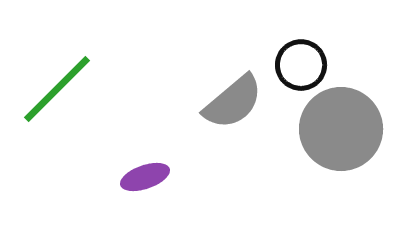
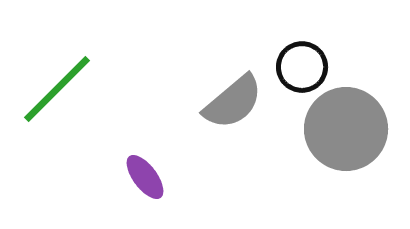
black circle: moved 1 px right, 2 px down
gray circle: moved 5 px right
purple ellipse: rotated 72 degrees clockwise
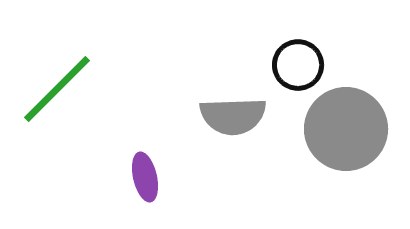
black circle: moved 4 px left, 2 px up
gray semicircle: moved 14 px down; rotated 38 degrees clockwise
purple ellipse: rotated 24 degrees clockwise
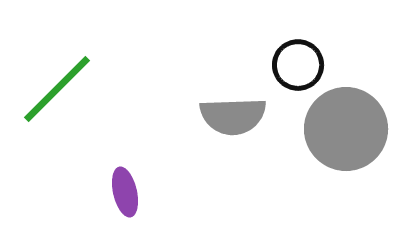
purple ellipse: moved 20 px left, 15 px down
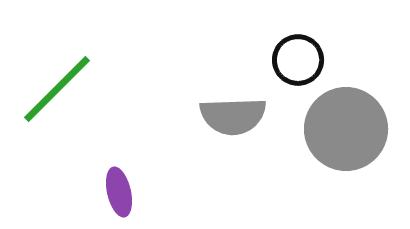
black circle: moved 5 px up
purple ellipse: moved 6 px left
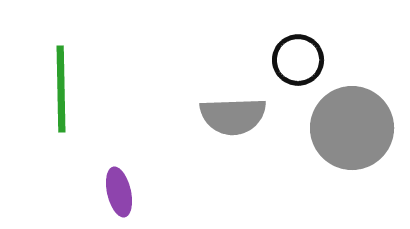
green line: moved 4 px right; rotated 46 degrees counterclockwise
gray circle: moved 6 px right, 1 px up
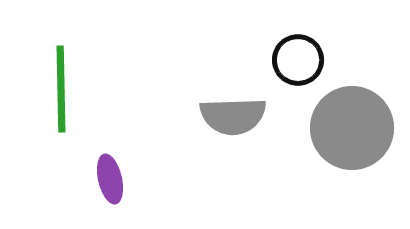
purple ellipse: moved 9 px left, 13 px up
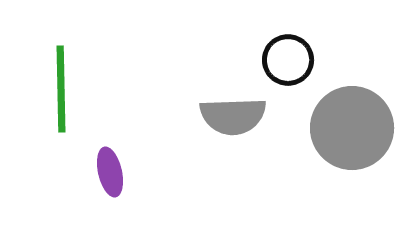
black circle: moved 10 px left
purple ellipse: moved 7 px up
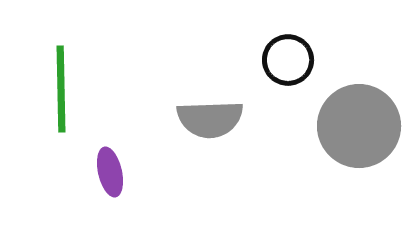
gray semicircle: moved 23 px left, 3 px down
gray circle: moved 7 px right, 2 px up
